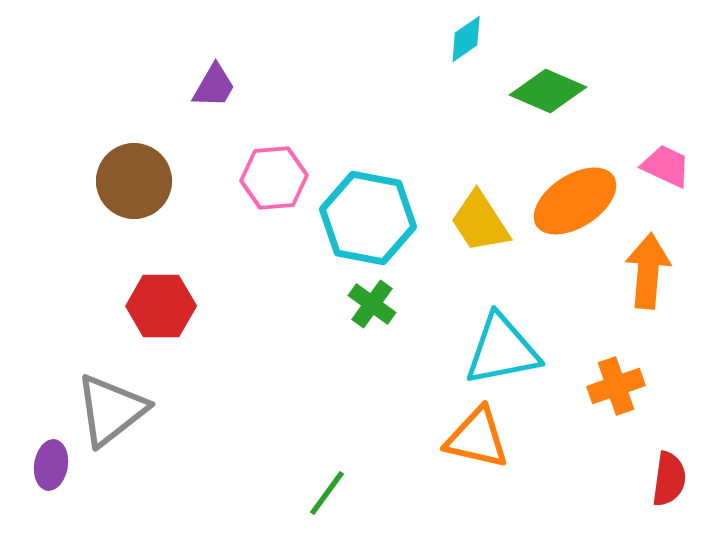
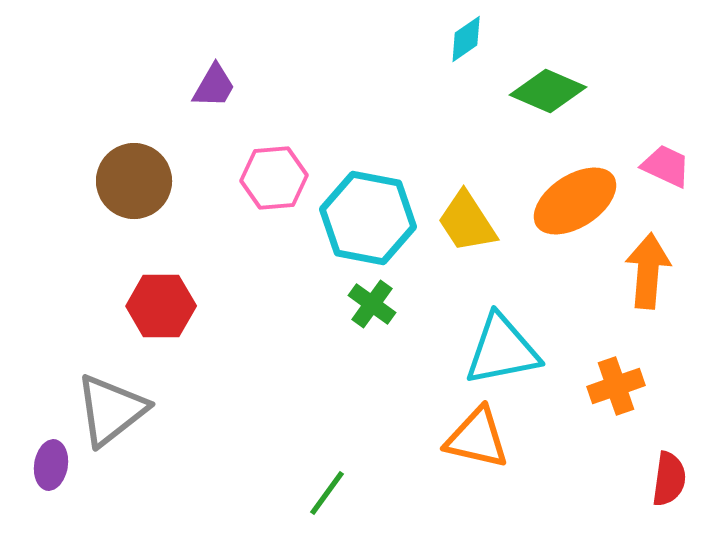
yellow trapezoid: moved 13 px left
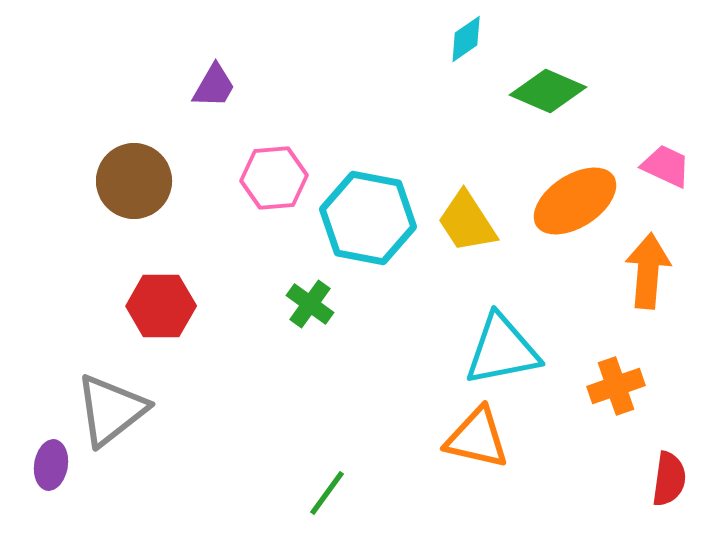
green cross: moved 62 px left
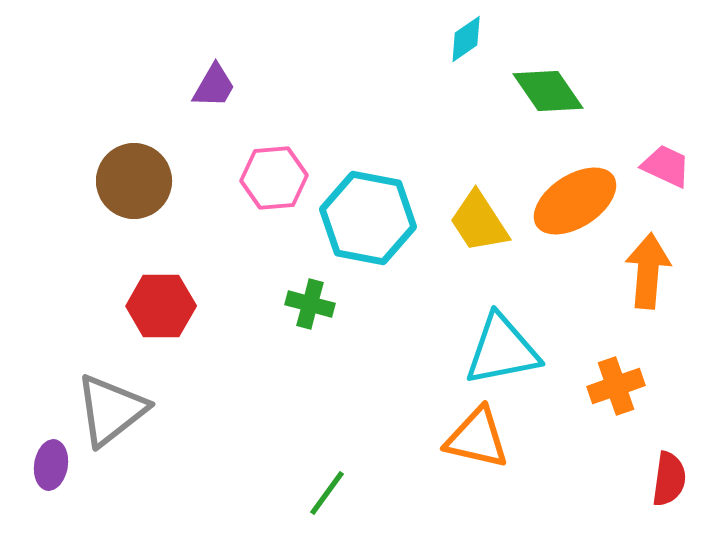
green diamond: rotated 32 degrees clockwise
yellow trapezoid: moved 12 px right
green cross: rotated 21 degrees counterclockwise
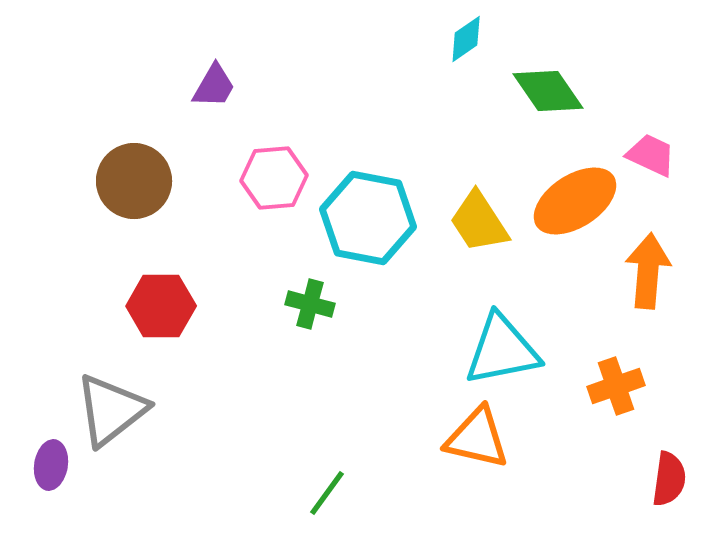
pink trapezoid: moved 15 px left, 11 px up
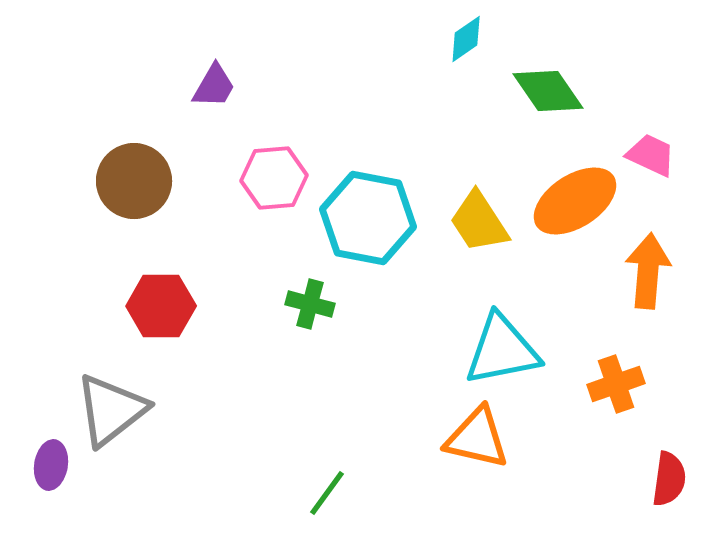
orange cross: moved 2 px up
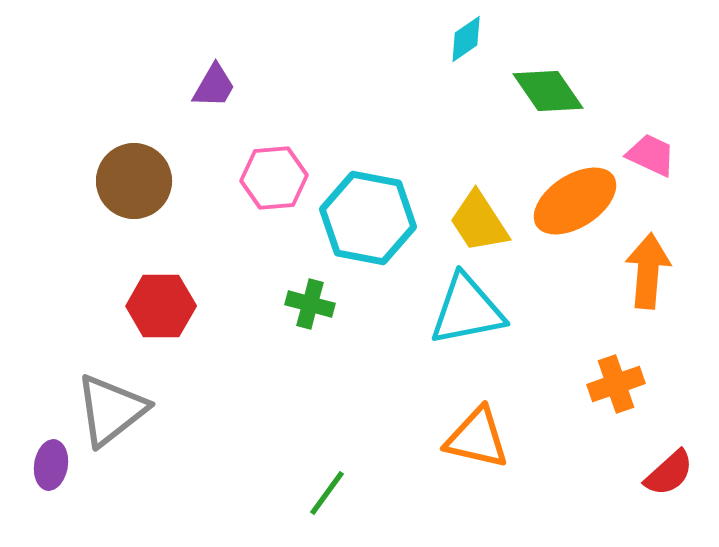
cyan triangle: moved 35 px left, 40 px up
red semicircle: moved 6 px up; rotated 40 degrees clockwise
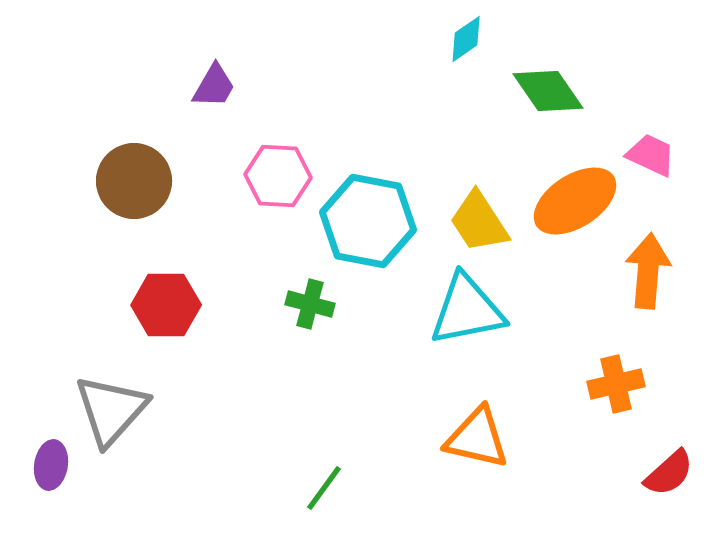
pink hexagon: moved 4 px right, 2 px up; rotated 8 degrees clockwise
cyan hexagon: moved 3 px down
red hexagon: moved 5 px right, 1 px up
orange cross: rotated 6 degrees clockwise
gray triangle: rotated 10 degrees counterclockwise
green line: moved 3 px left, 5 px up
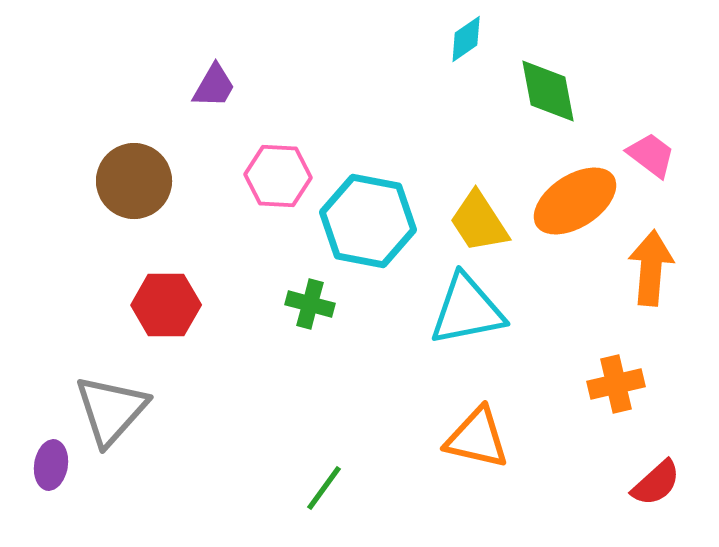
green diamond: rotated 24 degrees clockwise
pink trapezoid: rotated 12 degrees clockwise
orange arrow: moved 3 px right, 3 px up
red semicircle: moved 13 px left, 10 px down
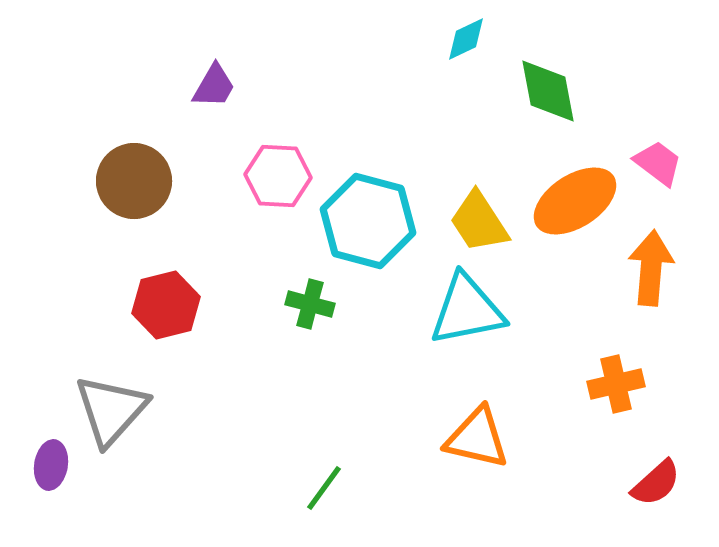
cyan diamond: rotated 9 degrees clockwise
pink trapezoid: moved 7 px right, 8 px down
cyan hexagon: rotated 4 degrees clockwise
red hexagon: rotated 14 degrees counterclockwise
